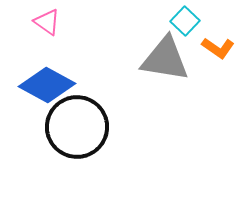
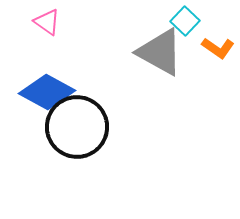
gray triangle: moved 5 px left, 7 px up; rotated 20 degrees clockwise
blue diamond: moved 7 px down
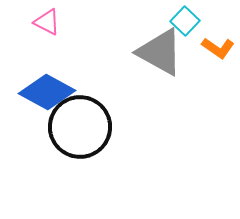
pink triangle: rotated 8 degrees counterclockwise
black circle: moved 3 px right
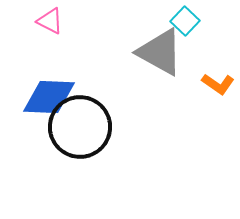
pink triangle: moved 3 px right, 1 px up
orange L-shape: moved 36 px down
blue diamond: moved 2 px right, 5 px down; rotated 26 degrees counterclockwise
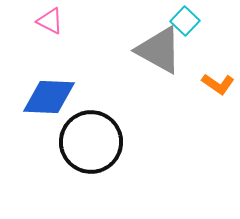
gray triangle: moved 1 px left, 2 px up
black circle: moved 11 px right, 15 px down
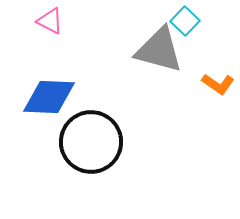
gray triangle: rotated 14 degrees counterclockwise
